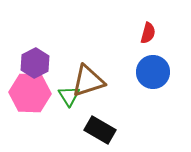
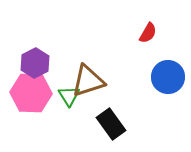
red semicircle: rotated 15 degrees clockwise
blue circle: moved 15 px right, 5 px down
pink hexagon: moved 1 px right
black rectangle: moved 11 px right, 6 px up; rotated 24 degrees clockwise
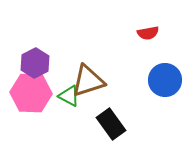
red semicircle: rotated 50 degrees clockwise
blue circle: moved 3 px left, 3 px down
green triangle: rotated 30 degrees counterclockwise
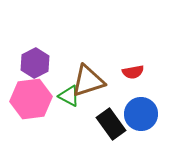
red semicircle: moved 15 px left, 39 px down
blue circle: moved 24 px left, 34 px down
pink hexagon: moved 6 px down; rotated 9 degrees counterclockwise
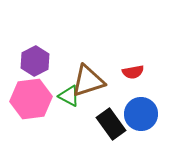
purple hexagon: moved 2 px up
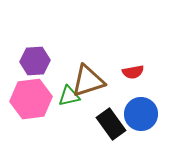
purple hexagon: rotated 24 degrees clockwise
green triangle: rotated 40 degrees counterclockwise
